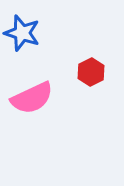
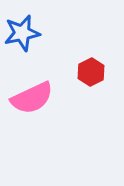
blue star: rotated 30 degrees counterclockwise
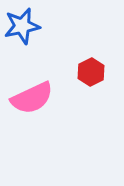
blue star: moved 7 px up
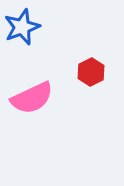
blue star: moved 1 px down; rotated 9 degrees counterclockwise
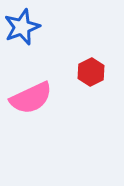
pink semicircle: moved 1 px left
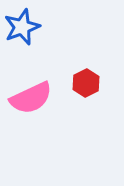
red hexagon: moved 5 px left, 11 px down
